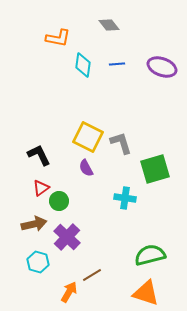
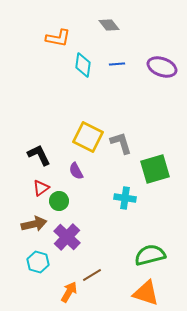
purple semicircle: moved 10 px left, 3 px down
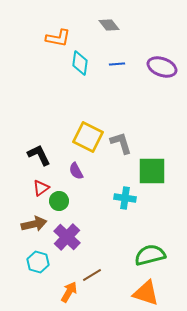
cyan diamond: moved 3 px left, 2 px up
green square: moved 3 px left, 2 px down; rotated 16 degrees clockwise
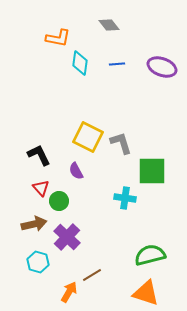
red triangle: rotated 36 degrees counterclockwise
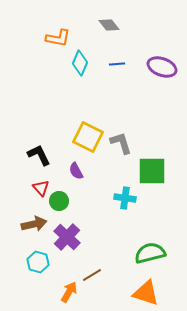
cyan diamond: rotated 15 degrees clockwise
green semicircle: moved 2 px up
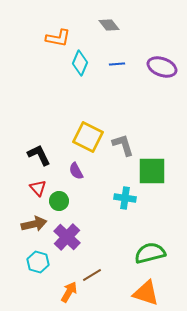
gray L-shape: moved 2 px right, 2 px down
red triangle: moved 3 px left
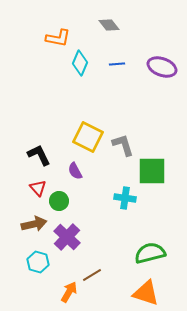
purple semicircle: moved 1 px left
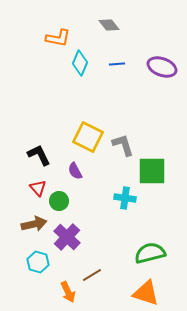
orange arrow: moved 1 px left; rotated 125 degrees clockwise
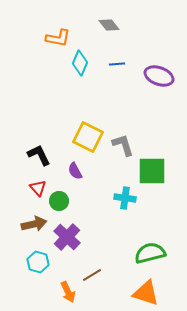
purple ellipse: moved 3 px left, 9 px down
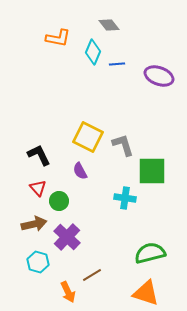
cyan diamond: moved 13 px right, 11 px up
purple semicircle: moved 5 px right
